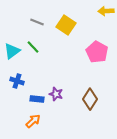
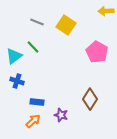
cyan triangle: moved 2 px right, 5 px down
purple star: moved 5 px right, 21 px down
blue rectangle: moved 3 px down
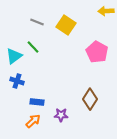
purple star: rotated 16 degrees counterclockwise
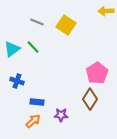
pink pentagon: moved 21 px down; rotated 10 degrees clockwise
cyan triangle: moved 2 px left, 7 px up
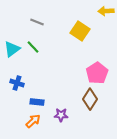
yellow square: moved 14 px right, 6 px down
blue cross: moved 2 px down
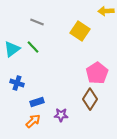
blue rectangle: rotated 24 degrees counterclockwise
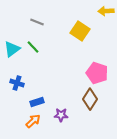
pink pentagon: rotated 20 degrees counterclockwise
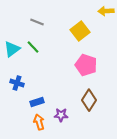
yellow square: rotated 18 degrees clockwise
pink pentagon: moved 11 px left, 8 px up
brown diamond: moved 1 px left, 1 px down
orange arrow: moved 6 px right, 1 px down; rotated 63 degrees counterclockwise
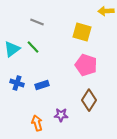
yellow square: moved 2 px right, 1 px down; rotated 36 degrees counterclockwise
blue rectangle: moved 5 px right, 17 px up
orange arrow: moved 2 px left, 1 px down
